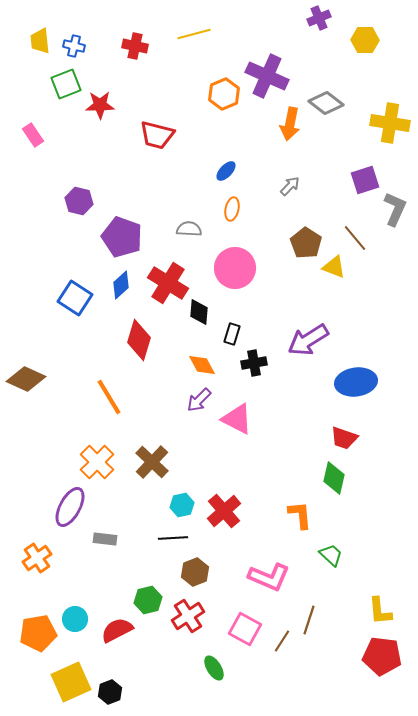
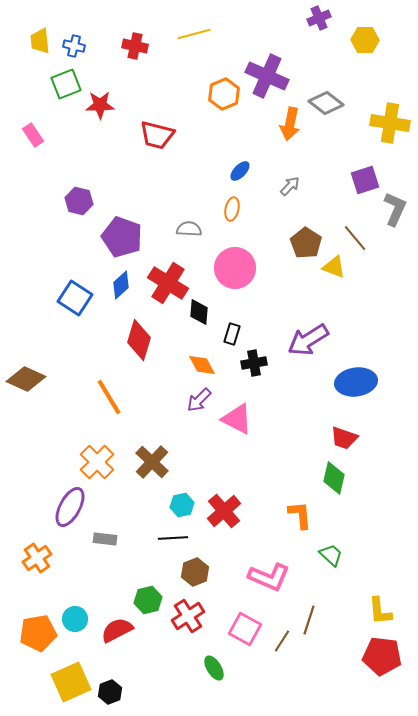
blue ellipse at (226, 171): moved 14 px right
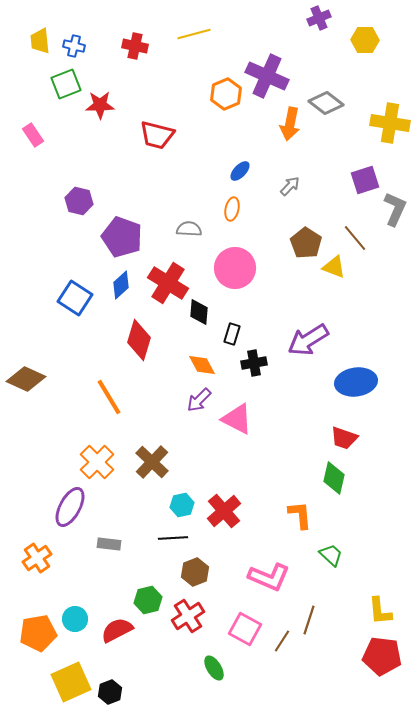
orange hexagon at (224, 94): moved 2 px right
gray rectangle at (105, 539): moved 4 px right, 5 px down
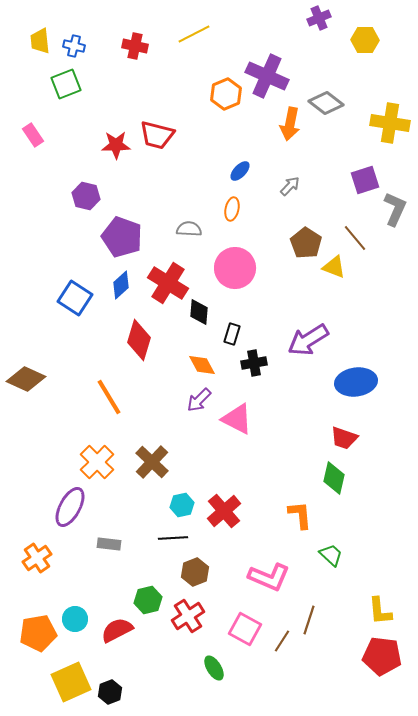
yellow line at (194, 34): rotated 12 degrees counterclockwise
red star at (100, 105): moved 16 px right, 40 px down
purple hexagon at (79, 201): moved 7 px right, 5 px up
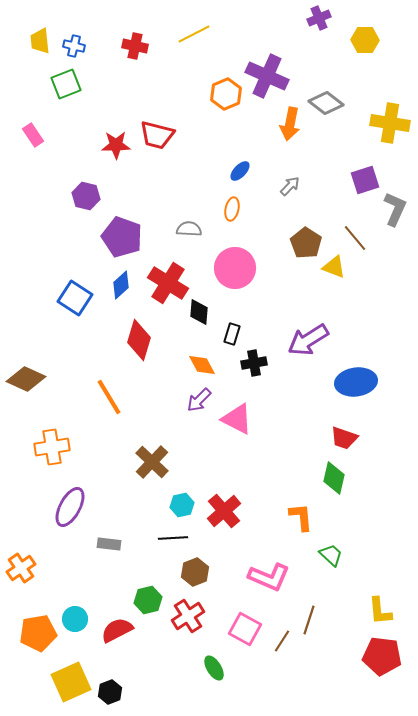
orange cross at (97, 462): moved 45 px left, 15 px up; rotated 36 degrees clockwise
orange L-shape at (300, 515): moved 1 px right, 2 px down
orange cross at (37, 558): moved 16 px left, 10 px down
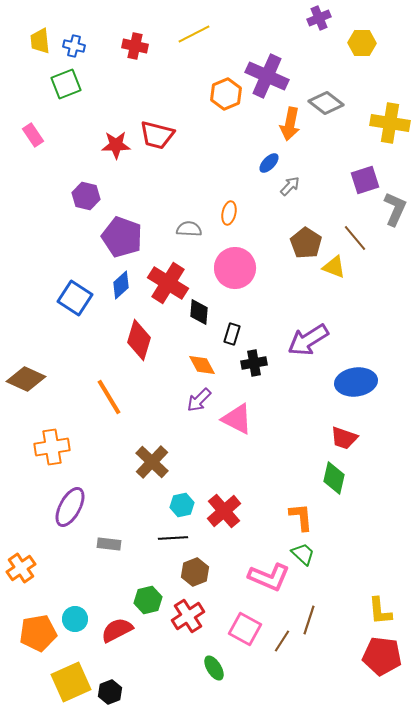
yellow hexagon at (365, 40): moved 3 px left, 3 px down
blue ellipse at (240, 171): moved 29 px right, 8 px up
orange ellipse at (232, 209): moved 3 px left, 4 px down
green trapezoid at (331, 555): moved 28 px left, 1 px up
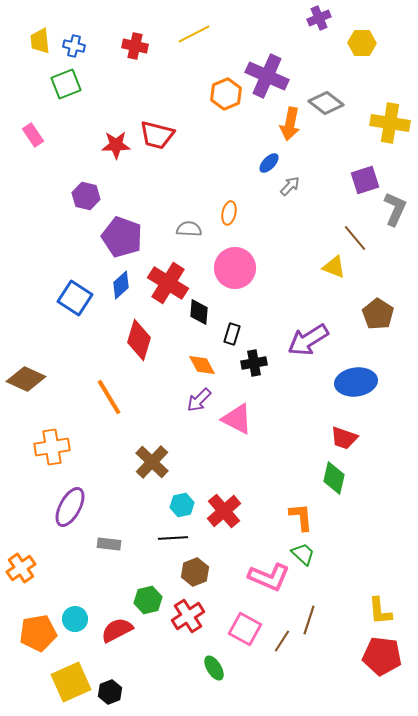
brown pentagon at (306, 243): moved 72 px right, 71 px down
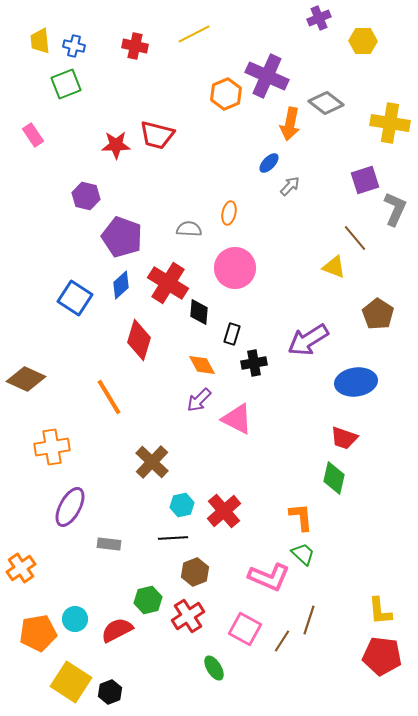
yellow hexagon at (362, 43): moved 1 px right, 2 px up
yellow square at (71, 682): rotated 33 degrees counterclockwise
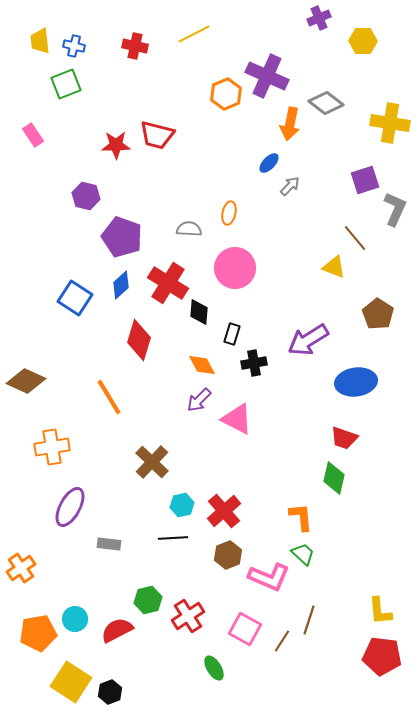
brown diamond at (26, 379): moved 2 px down
brown hexagon at (195, 572): moved 33 px right, 17 px up
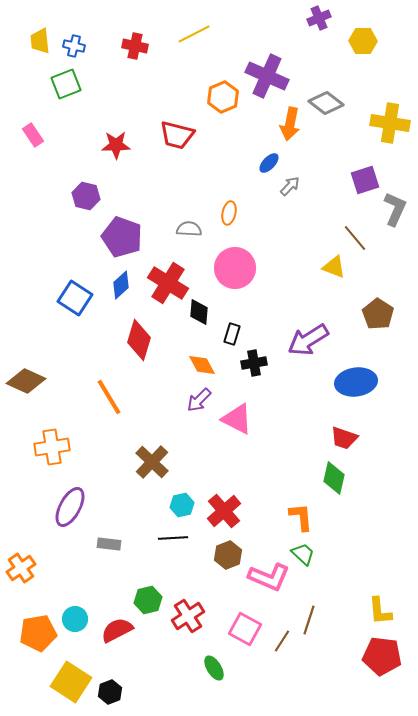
orange hexagon at (226, 94): moved 3 px left, 3 px down
red trapezoid at (157, 135): moved 20 px right
